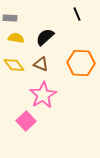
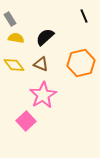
black line: moved 7 px right, 2 px down
gray rectangle: moved 1 px down; rotated 56 degrees clockwise
orange hexagon: rotated 16 degrees counterclockwise
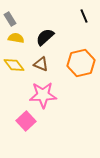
pink star: rotated 28 degrees clockwise
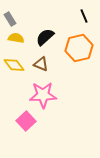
orange hexagon: moved 2 px left, 15 px up
